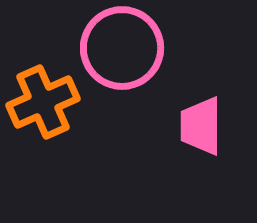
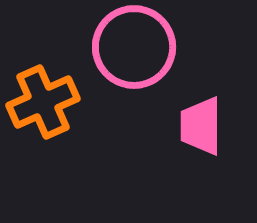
pink circle: moved 12 px right, 1 px up
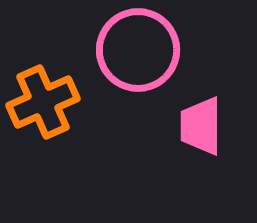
pink circle: moved 4 px right, 3 px down
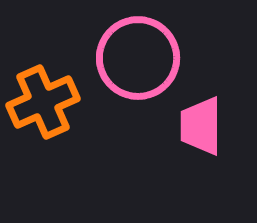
pink circle: moved 8 px down
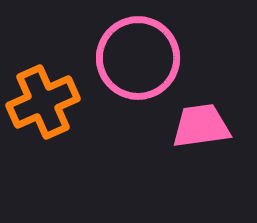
pink trapezoid: rotated 82 degrees clockwise
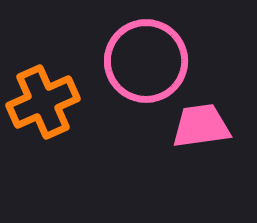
pink circle: moved 8 px right, 3 px down
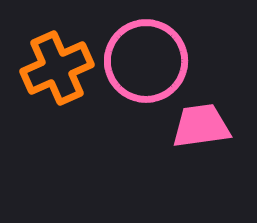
orange cross: moved 14 px right, 34 px up
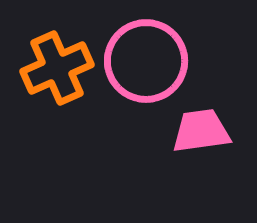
pink trapezoid: moved 5 px down
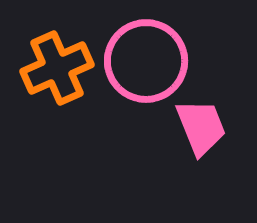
pink trapezoid: moved 4 px up; rotated 76 degrees clockwise
